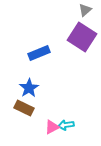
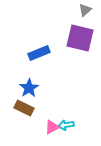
purple square: moved 2 px left, 1 px down; rotated 20 degrees counterclockwise
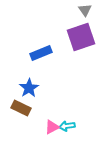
gray triangle: rotated 24 degrees counterclockwise
purple square: moved 1 px right, 1 px up; rotated 32 degrees counterclockwise
blue rectangle: moved 2 px right
brown rectangle: moved 3 px left
cyan arrow: moved 1 px right, 1 px down
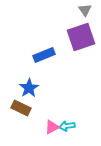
blue rectangle: moved 3 px right, 2 px down
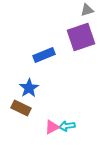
gray triangle: moved 2 px right; rotated 48 degrees clockwise
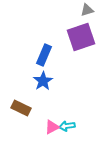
blue rectangle: rotated 45 degrees counterclockwise
blue star: moved 14 px right, 7 px up
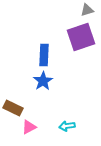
blue rectangle: rotated 20 degrees counterclockwise
brown rectangle: moved 8 px left
pink triangle: moved 23 px left
